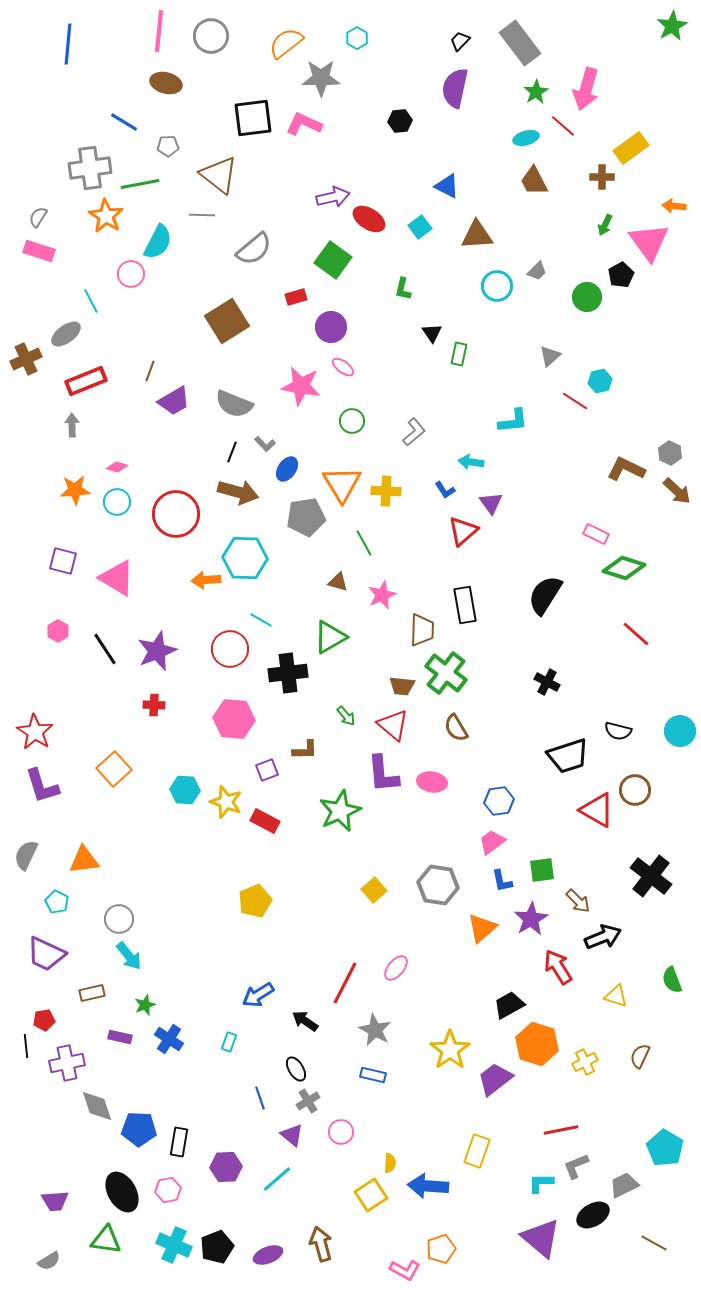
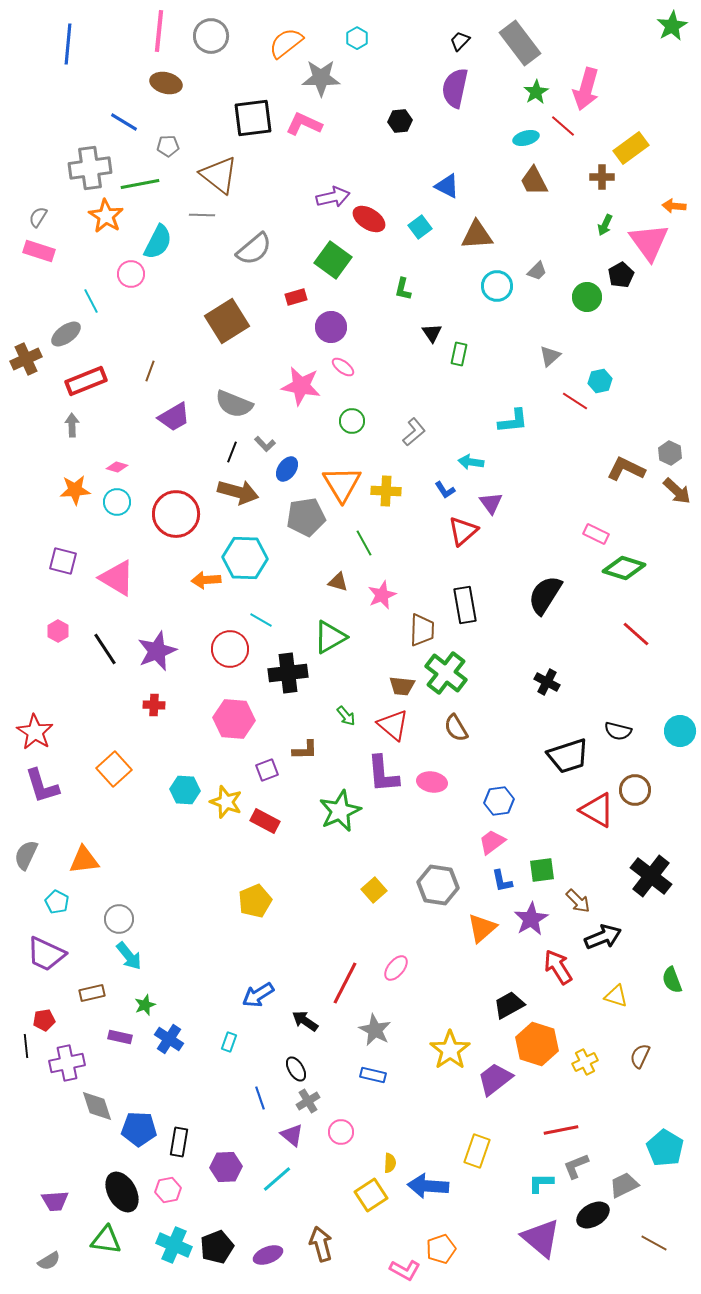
purple trapezoid at (174, 401): moved 16 px down
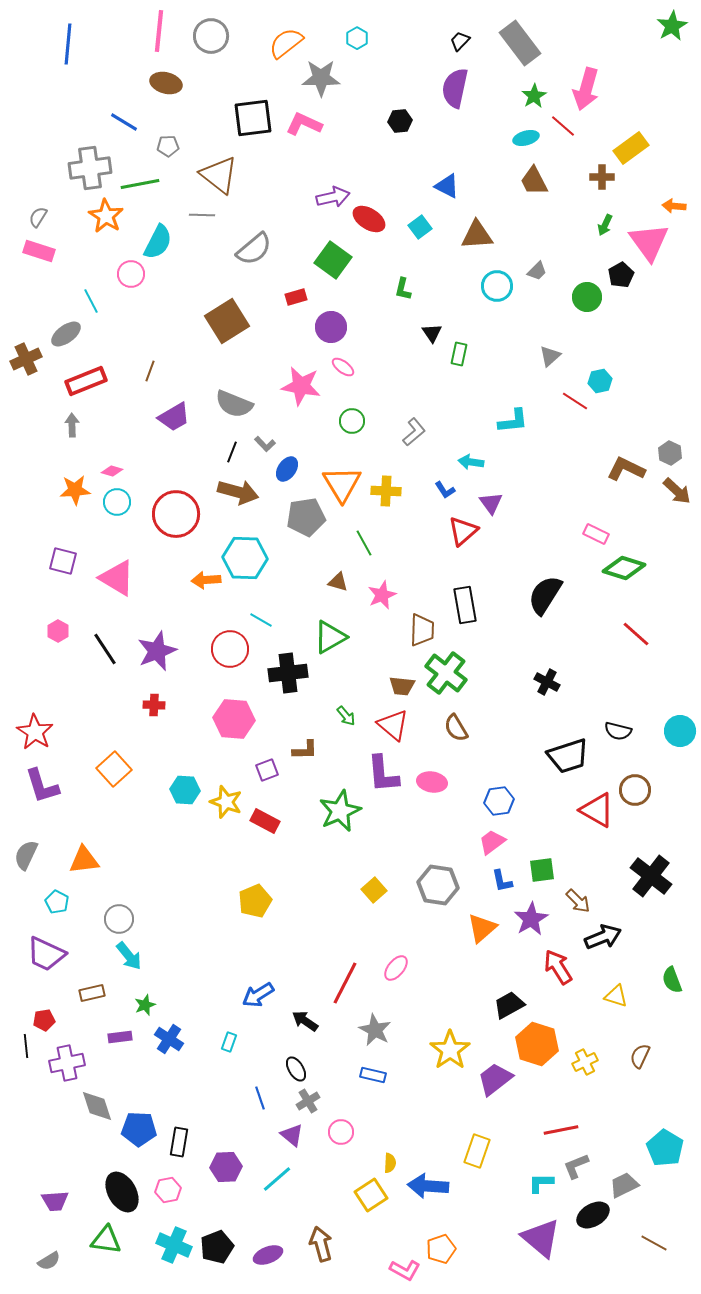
green star at (536, 92): moved 2 px left, 4 px down
pink diamond at (117, 467): moved 5 px left, 4 px down
purple rectangle at (120, 1037): rotated 20 degrees counterclockwise
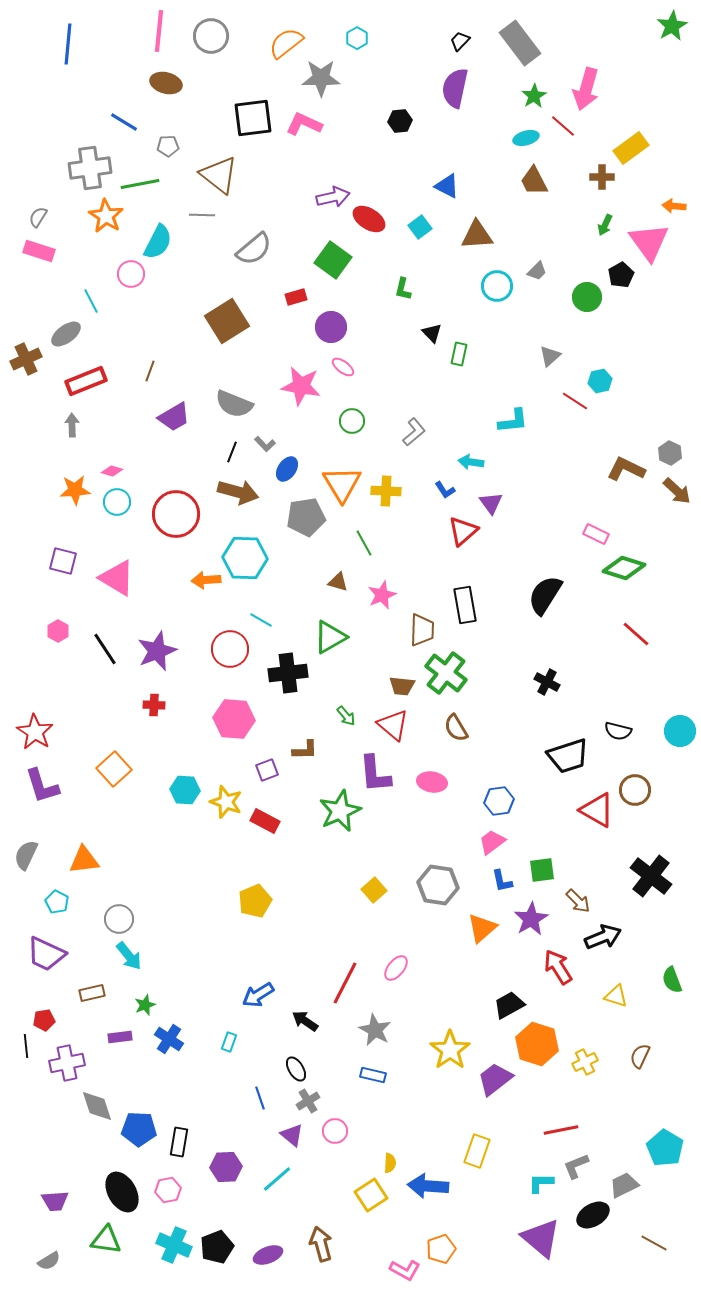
black triangle at (432, 333): rotated 10 degrees counterclockwise
purple L-shape at (383, 774): moved 8 px left
pink circle at (341, 1132): moved 6 px left, 1 px up
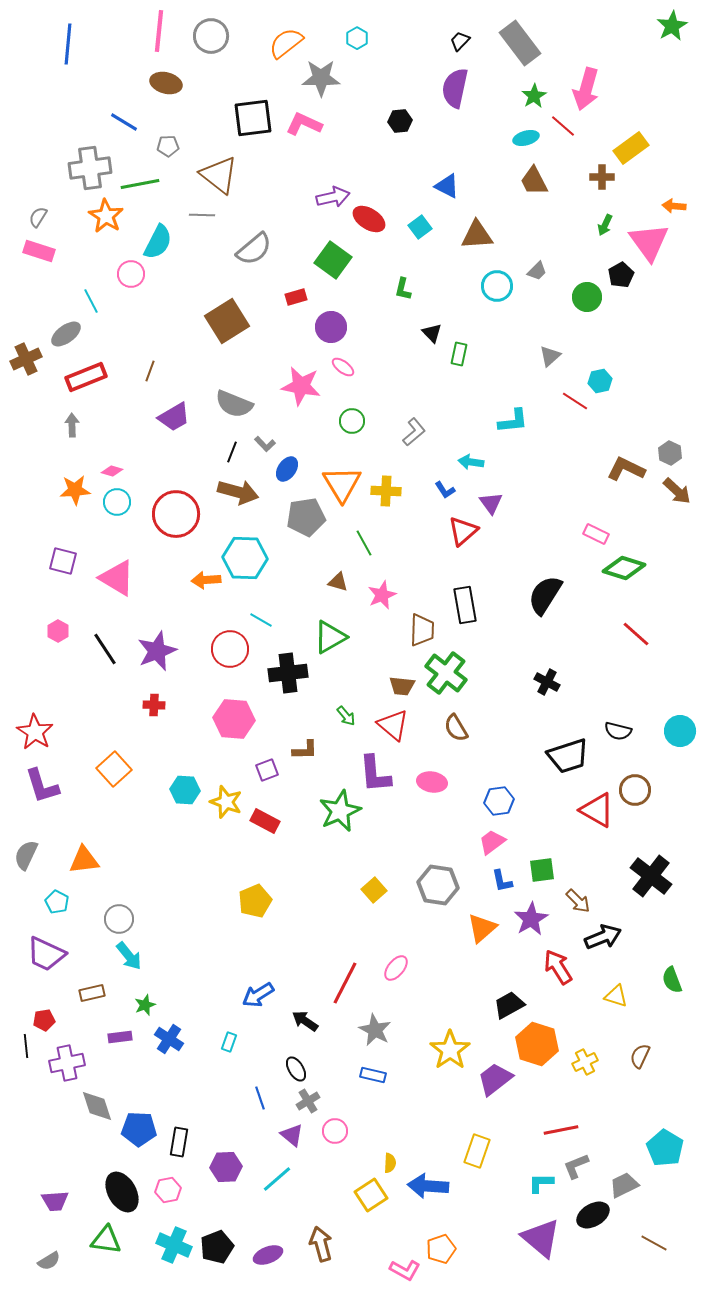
red rectangle at (86, 381): moved 4 px up
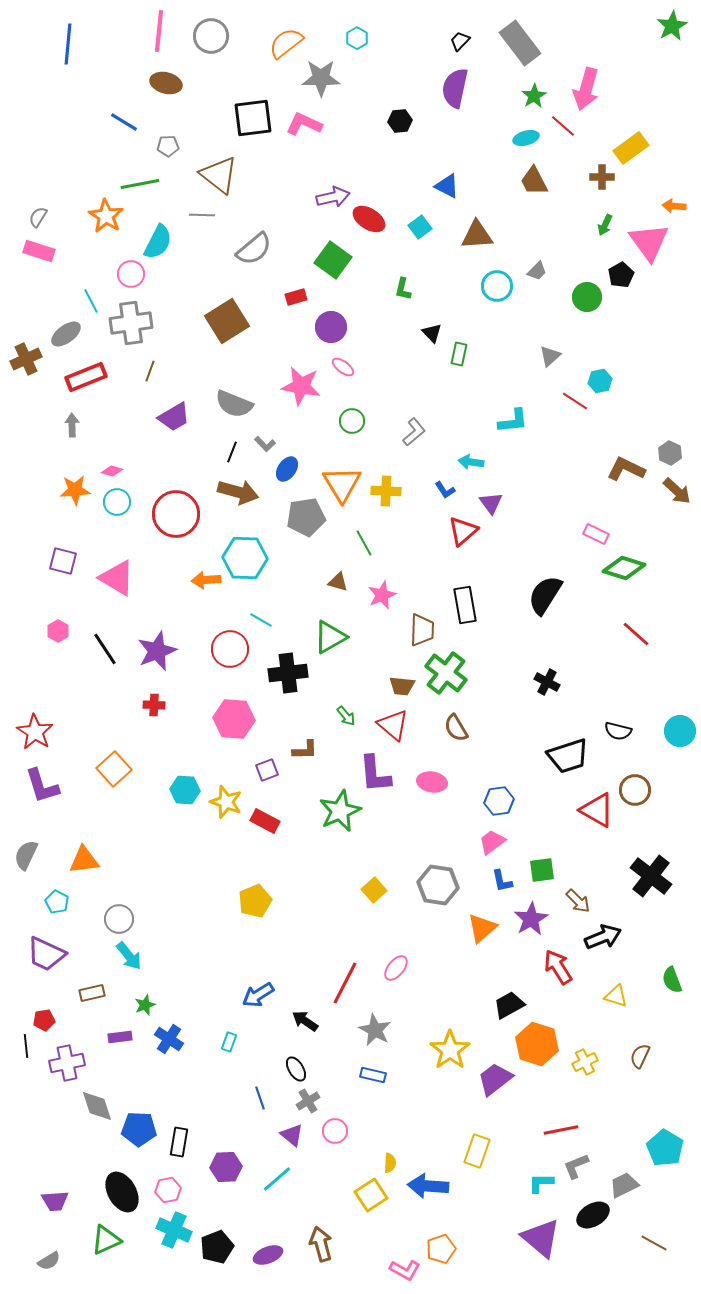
gray cross at (90, 168): moved 41 px right, 155 px down
green triangle at (106, 1240): rotated 32 degrees counterclockwise
cyan cross at (174, 1245): moved 15 px up
